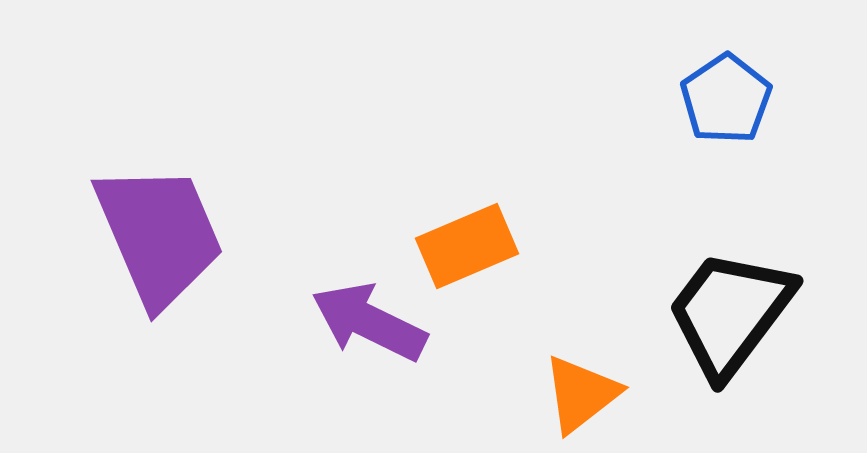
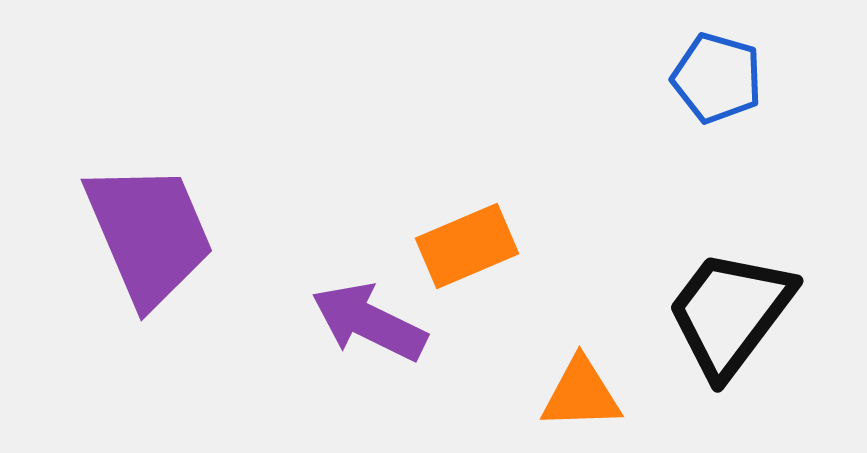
blue pentagon: moved 9 px left, 21 px up; rotated 22 degrees counterclockwise
purple trapezoid: moved 10 px left, 1 px up
orange triangle: rotated 36 degrees clockwise
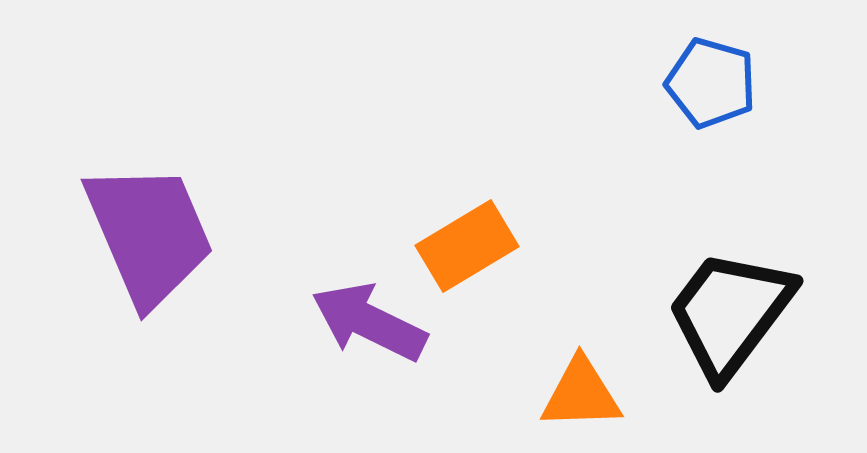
blue pentagon: moved 6 px left, 5 px down
orange rectangle: rotated 8 degrees counterclockwise
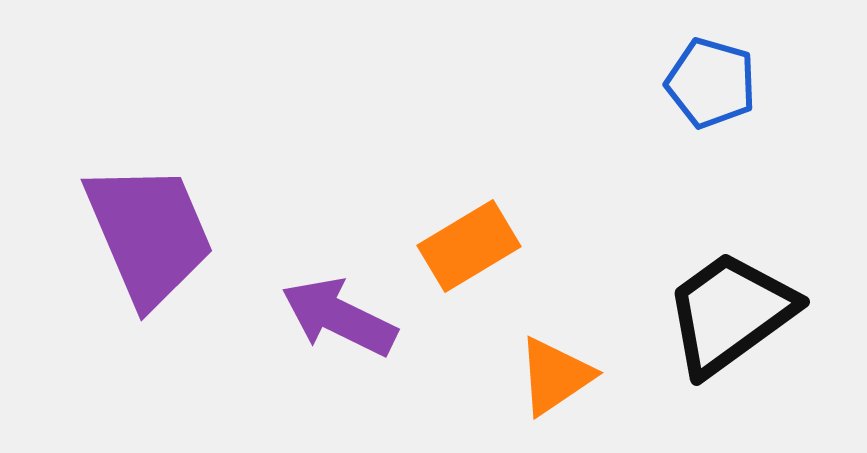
orange rectangle: moved 2 px right
black trapezoid: rotated 17 degrees clockwise
purple arrow: moved 30 px left, 5 px up
orange triangle: moved 26 px left, 18 px up; rotated 32 degrees counterclockwise
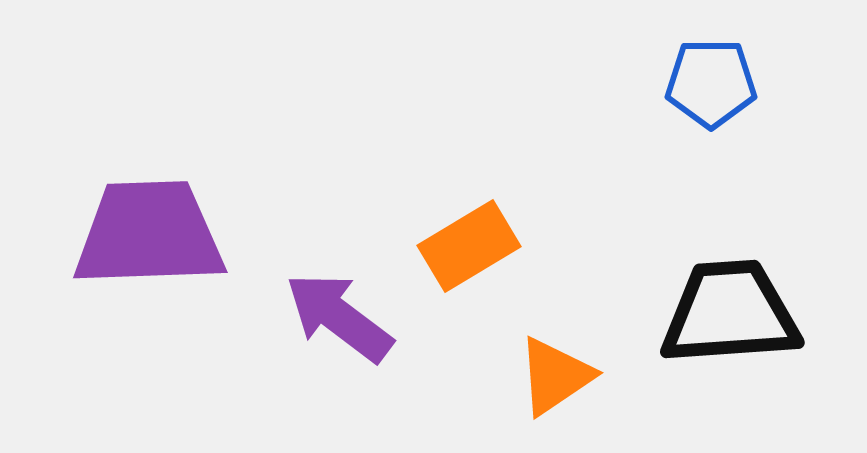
blue pentagon: rotated 16 degrees counterclockwise
purple trapezoid: rotated 69 degrees counterclockwise
black trapezoid: rotated 32 degrees clockwise
purple arrow: rotated 11 degrees clockwise
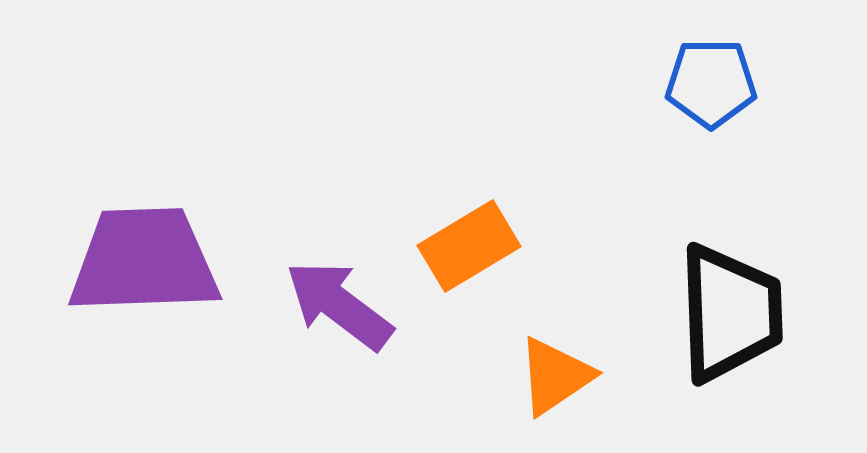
purple trapezoid: moved 5 px left, 27 px down
black trapezoid: rotated 92 degrees clockwise
purple arrow: moved 12 px up
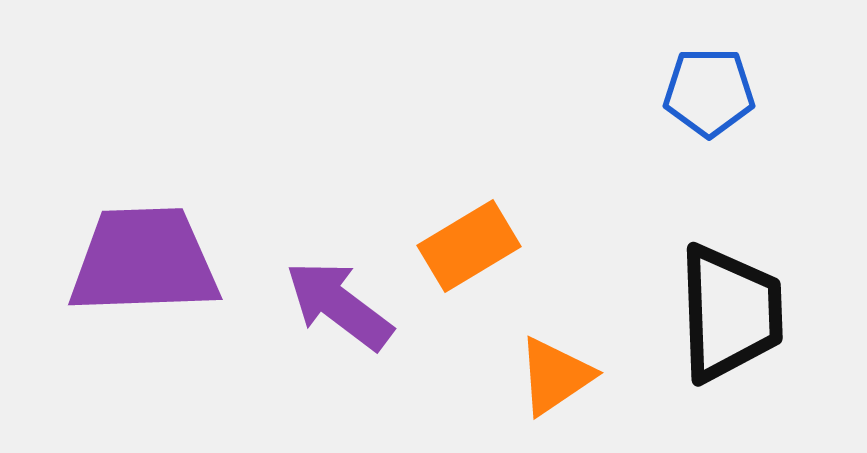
blue pentagon: moved 2 px left, 9 px down
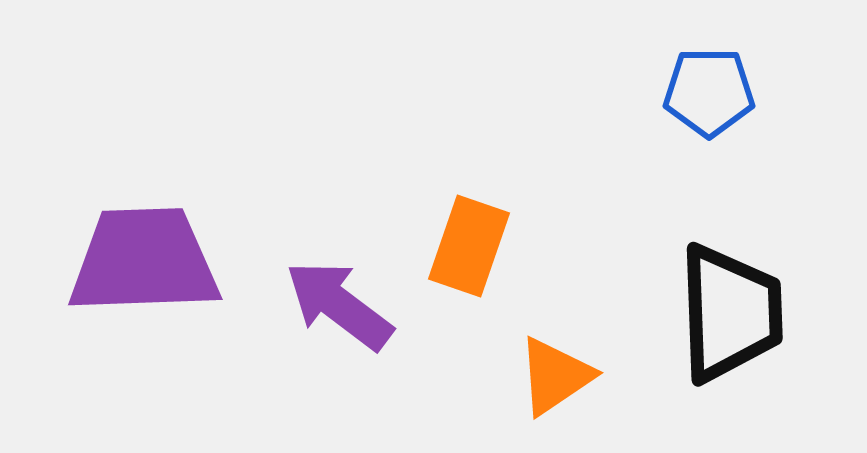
orange rectangle: rotated 40 degrees counterclockwise
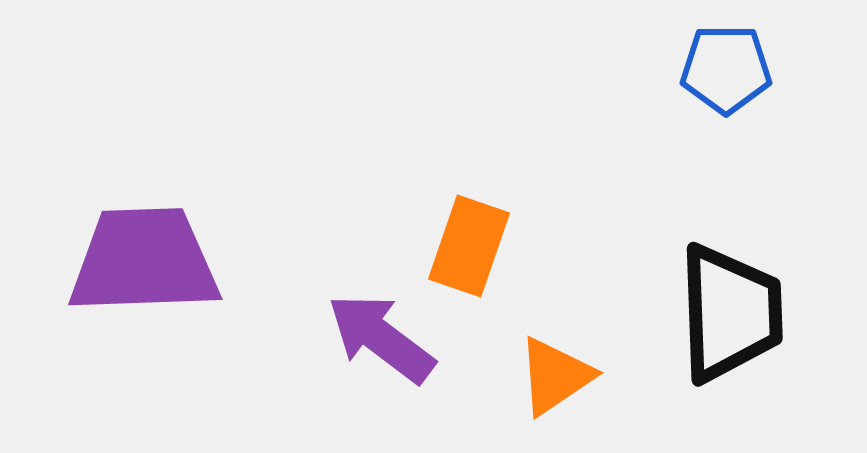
blue pentagon: moved 17 px right, 23 px up
purple arrow: moved 42 px right, 33 px down
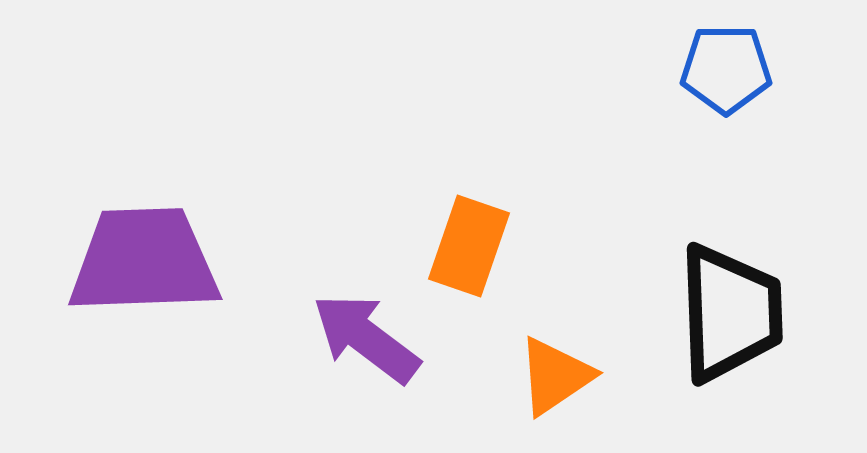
purple arrow: moved 15 px left
